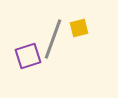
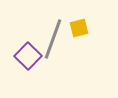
purple square: rotated 28 degrees counterclockwise
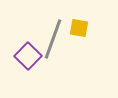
yellow square: rotated 24 degrees clockwise
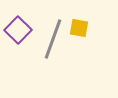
purple square: moved 10 px left, 26 px up
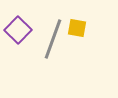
yellow square: moved 2 px left
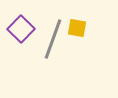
purple square: moved 3 px right, 1 px up
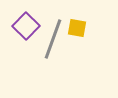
purple square: moved 5 px right, 3 px up
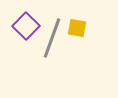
gray line: moved 1 px left, 1 px up
